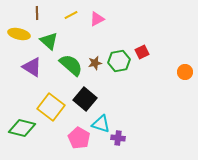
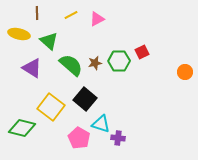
green hexagon: rotated 10 degrees clockwise
purple triangle: moved 1 px down
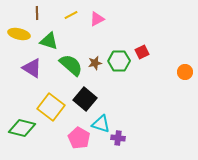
green triangle: rotated 24 degrees counterclockwise
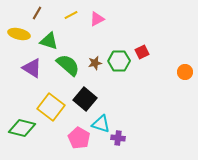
brown line: rotated 32 degrees clockwise
green semicircle: moved 3 px left
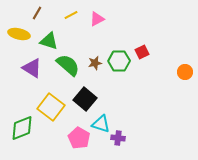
green diamond: rotated 36 degrees counterclockwise
